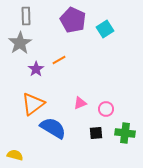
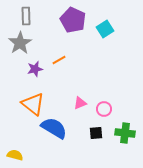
purple star: moved 1 px left; rotated 21 degrees clockwise
orange triangle: rotated 45 degrees counterclockwise
pink circle: moved 2 px left
blue semicircle: moved 1 px right
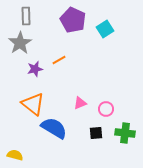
pink circle: moved 2 px right
